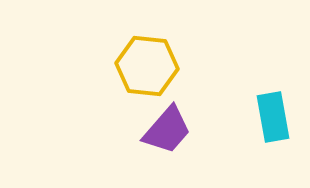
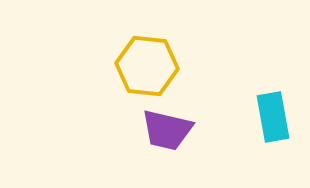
purple trapezoid: rotated 62 degrees clockwise
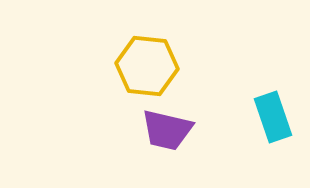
cyan rectangle: rotated 9 degrees counterclockwise
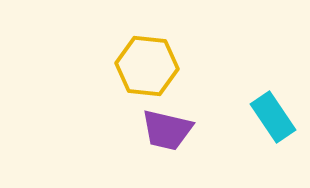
cyan rectangle: rotated 15 degrees counterclockwise
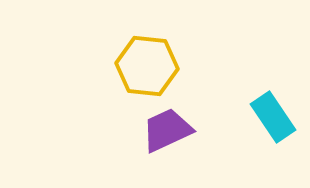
purple trapezoid: rotated 142 degrees clockwise
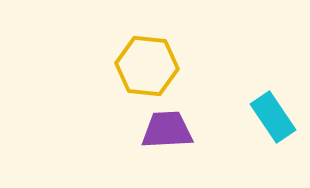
purple trapezoid: rotated 22 degrees clockwise
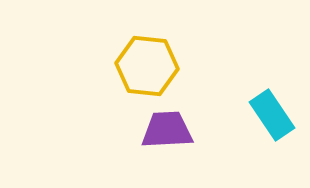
cyan rectangle: moved 1 px left, 2 px up
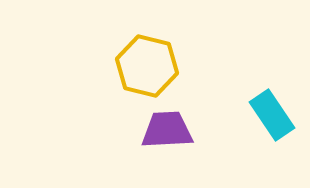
yellow hexagon: rotated 8 degrees clockwise
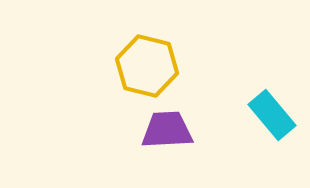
cyan rectangle: rotated 6 degrees counterclockwise
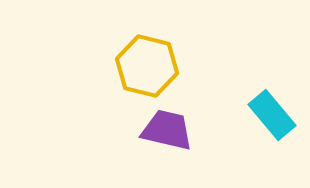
purple trapezoid: rotated 16 degrees clockwise
